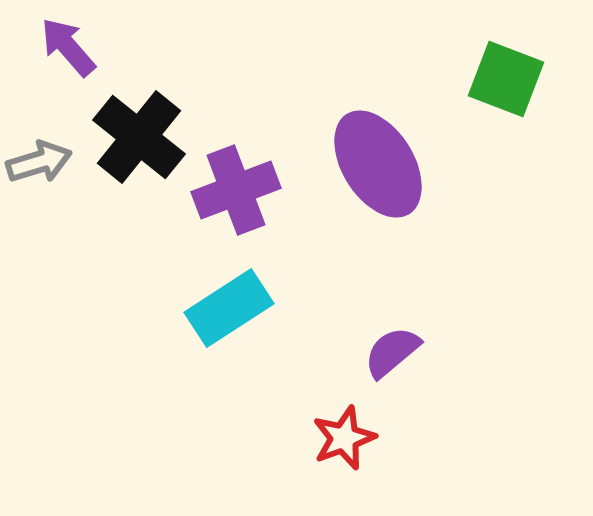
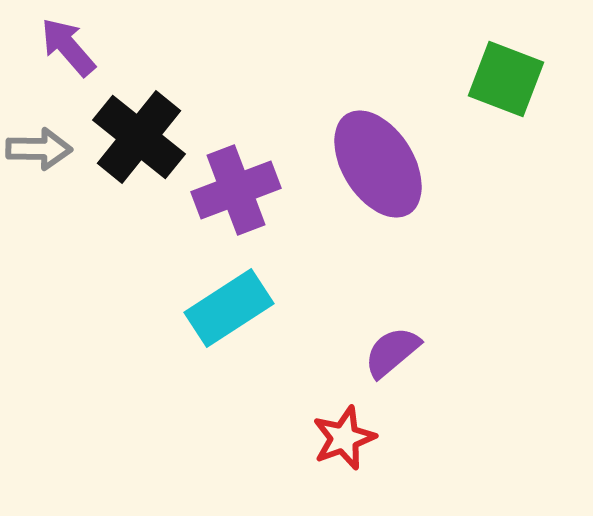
gray arrow: moved 13 px up; rotated 18 degrees clockwise
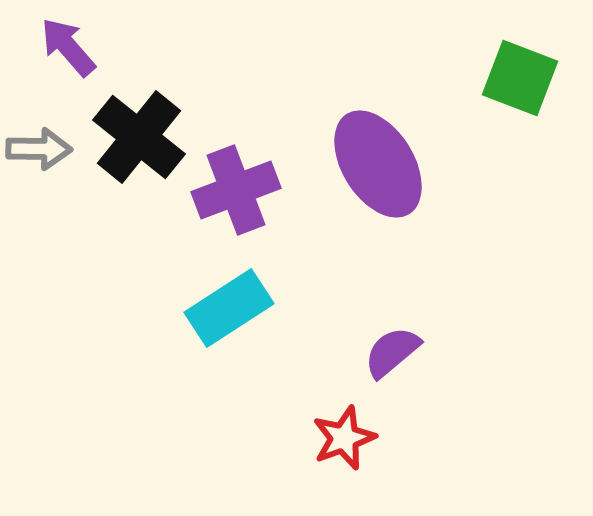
green square: moved 14 px right, 1 px up
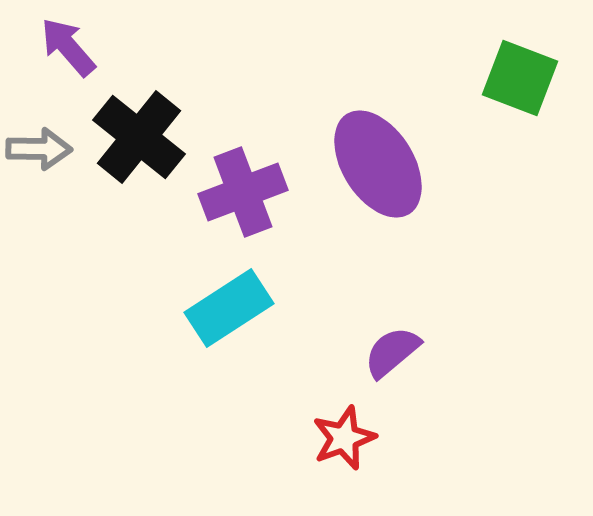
purple cross: moved 7 px right, 2 px down
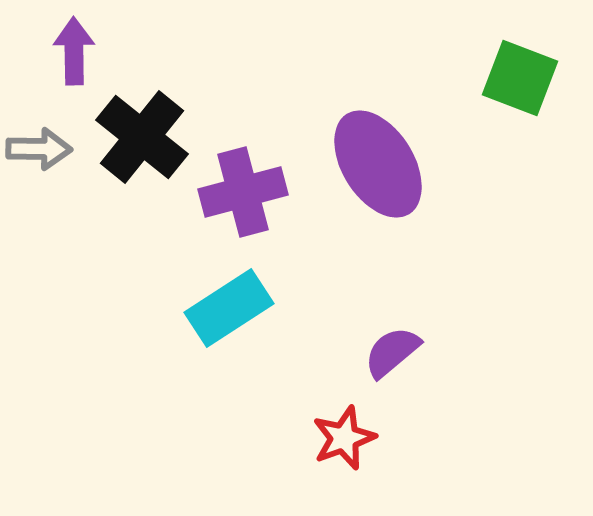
purple arrow: moved 6 px right, 4 px down; rotated 40 degrees clockwise
black cross: moved 3 px right
purple cross: rotated 6 degrees clockwise
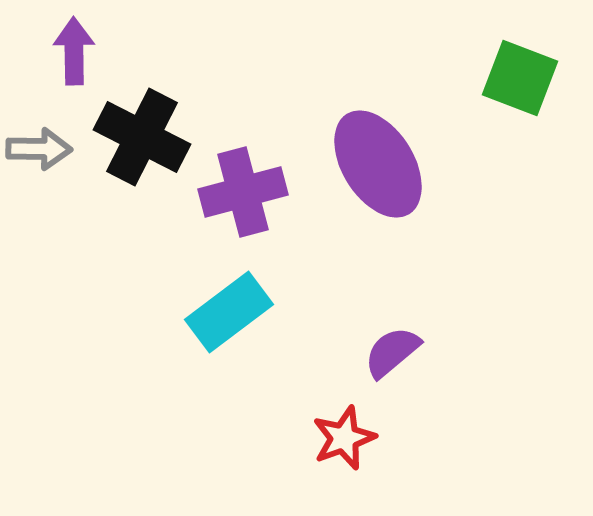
black cross: rotated 12 degrees counterclockwise
cyan rectangle: moved 4 px down; rotated 4 degrees counterclockwise
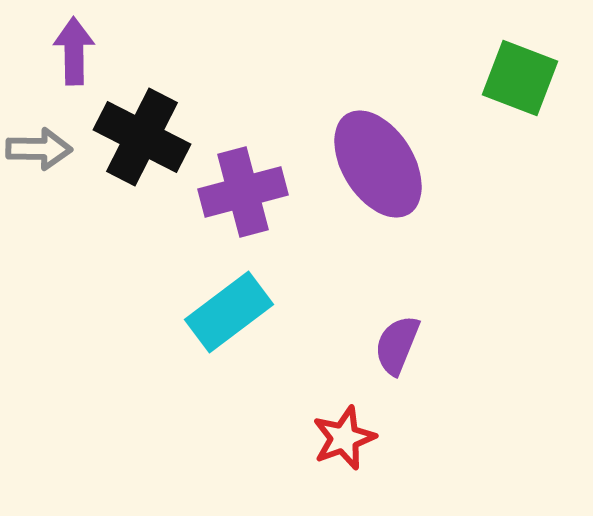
purple semicircle: moved 5 px right, 7 px up; rotated 28 degrees counterclockwise
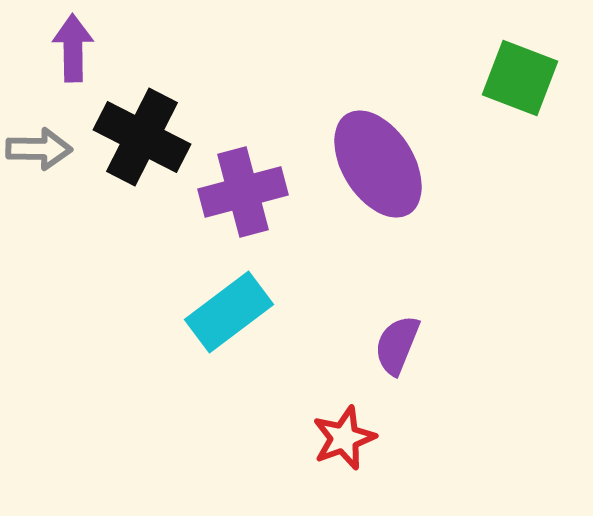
purple arrow: moved 1 px left, 3 px up
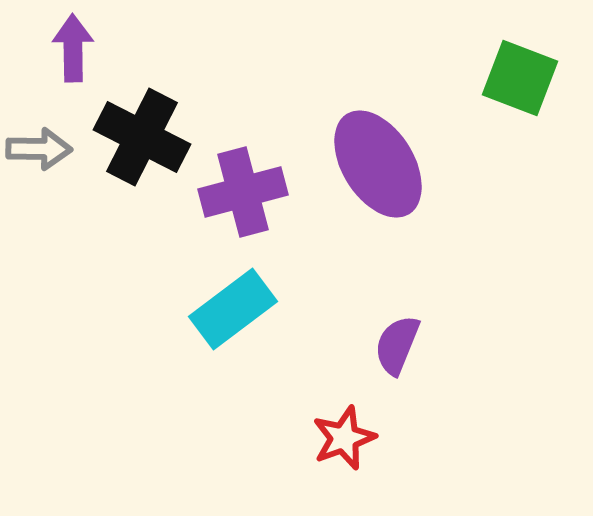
cyan rectangle: moved 4 px right, 3 px up
